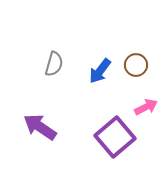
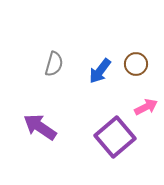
brown circle: moved 1 px up
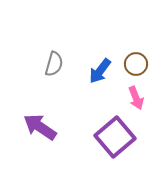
pink arrow: moved 10 px left, 9 px up; rotated 95 degrees clockwise
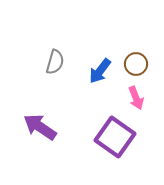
gray semicircle: moved 1 px right, 2 px up
purple square: rotated 15 degrees counterclockwise
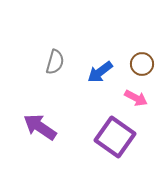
brown circle: moved 6 px right
blue arrow: moved 1 px down; rotated 16 degrees clockwise
pink arrow: rotated 40 degrees counterclockwise
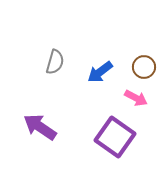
brown circle: moved 2 px right, 3 px down
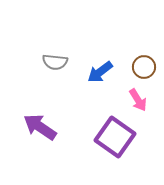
gray semicircle: rotated 80 degrees clockwise
pink arrow: moved 2 px right, 2 px down; rotated 30 degrees clockwise
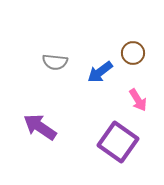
brown circle: moved 11 px left, 14 px up
purple square: moved 3 px right, 5 px down
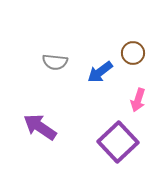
pink arrow: rotated 50 degrees clockwise
purple square: rotated 12 degrees clockwise
